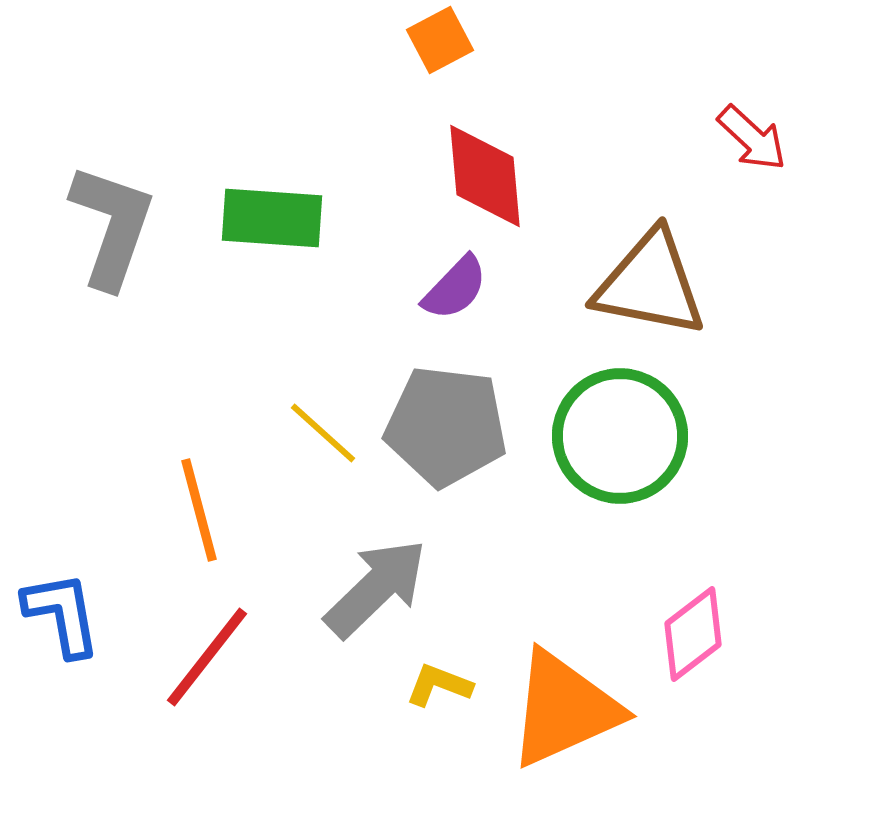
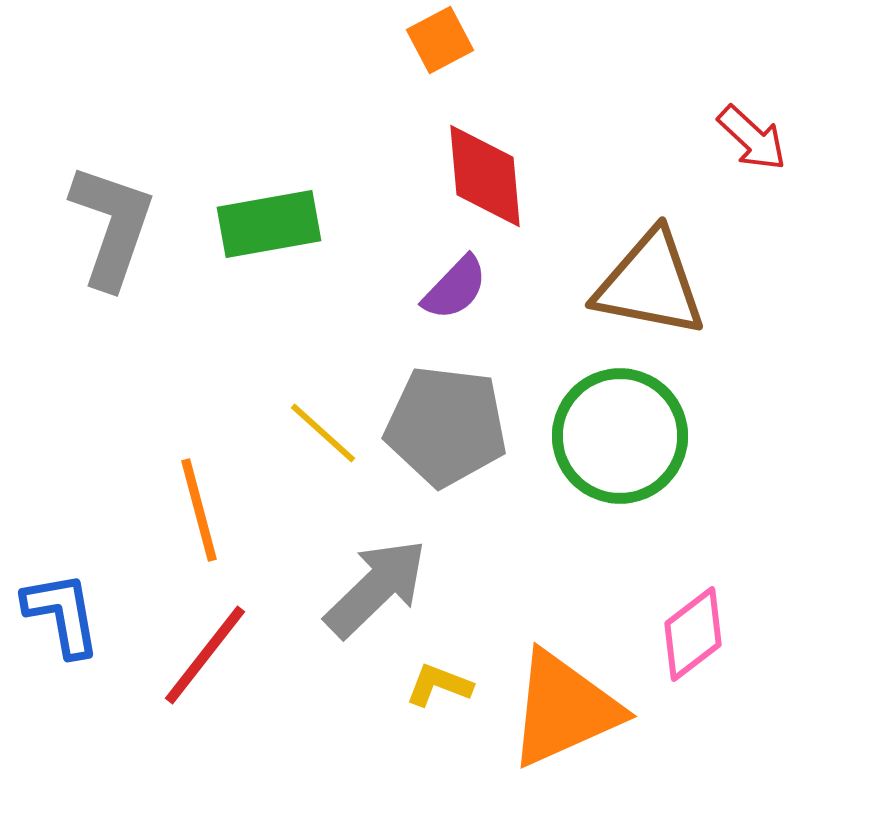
green rectangle: moved 3 px left, 6 px down; rotated 14 degrees counterclockwise
red line: moved 2 px left, 2 px up
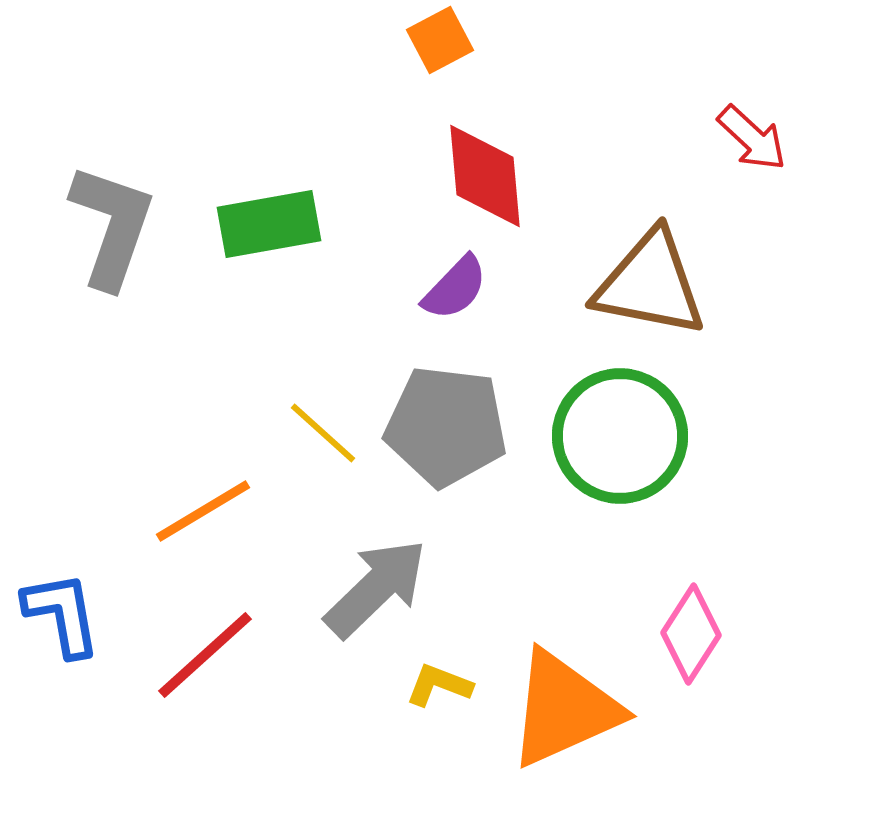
orange line: moved 4 px right, 1 px down; rotated 74 degrees clockwise
pink diamond: moved 2 px left; rotated 20 degrees counterclockwise
red line: rotated 10 degrees clockwise
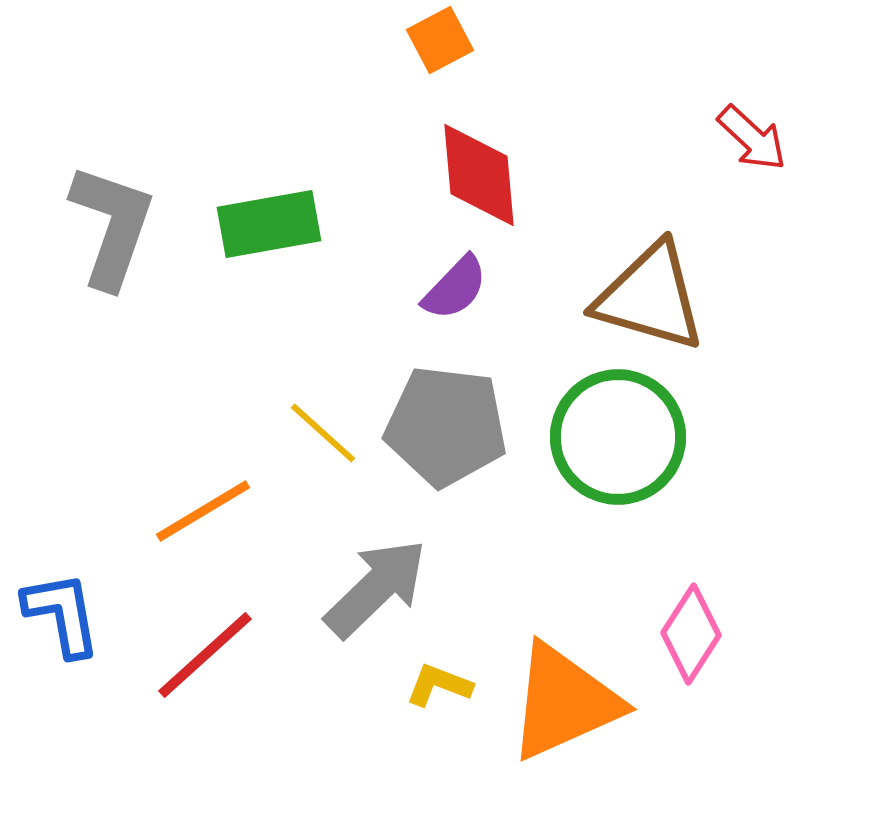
red diamond: moved 6 px left, 1 px up
brown triangle: moved 13 px down; rotated 5 degrees clockwise
green circle: moved 2 px left, 1 px down
orange triangle: moved 7 px up
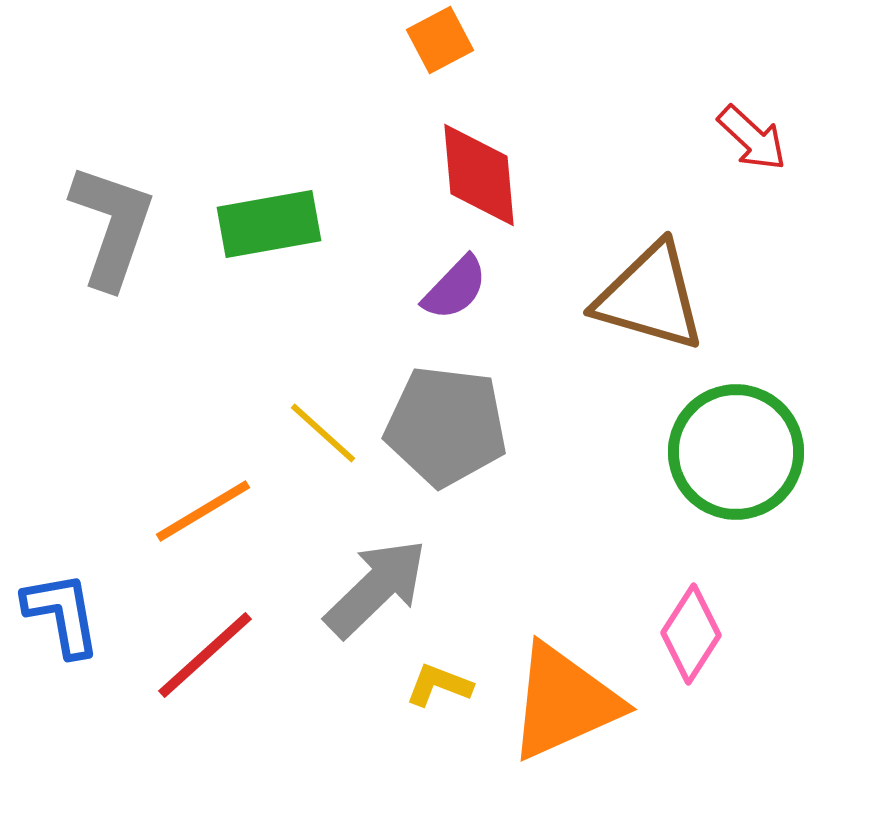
green circle: moved 118 px right, 15 px down
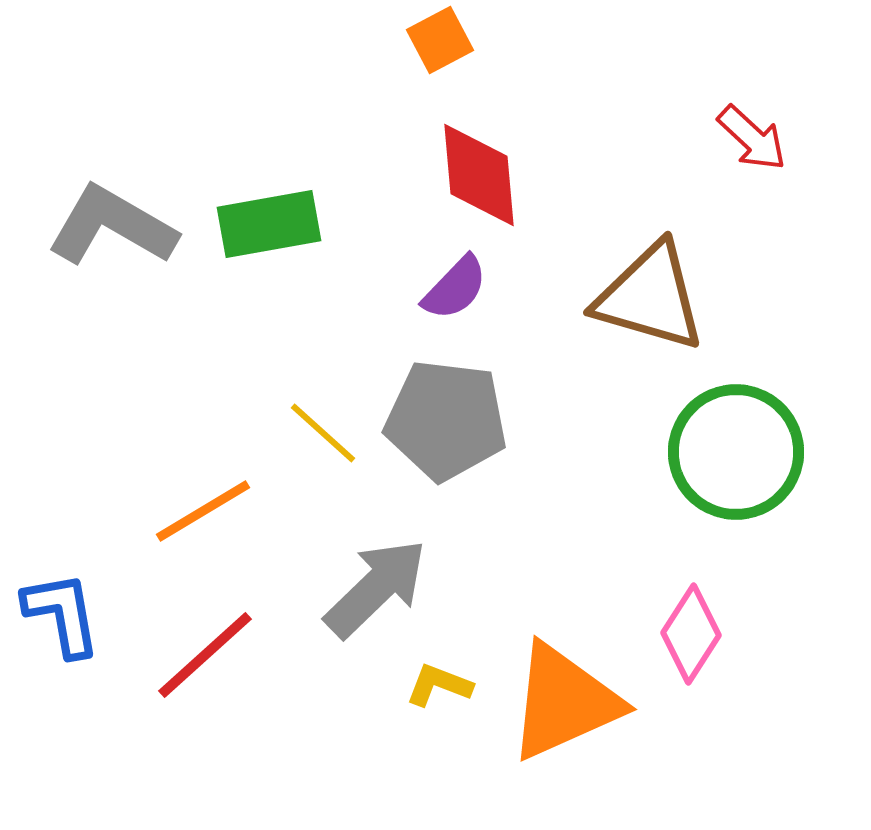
gray L-shape: rotated 79 degrees counterclockwise
gray pentagon: moved 6 px up
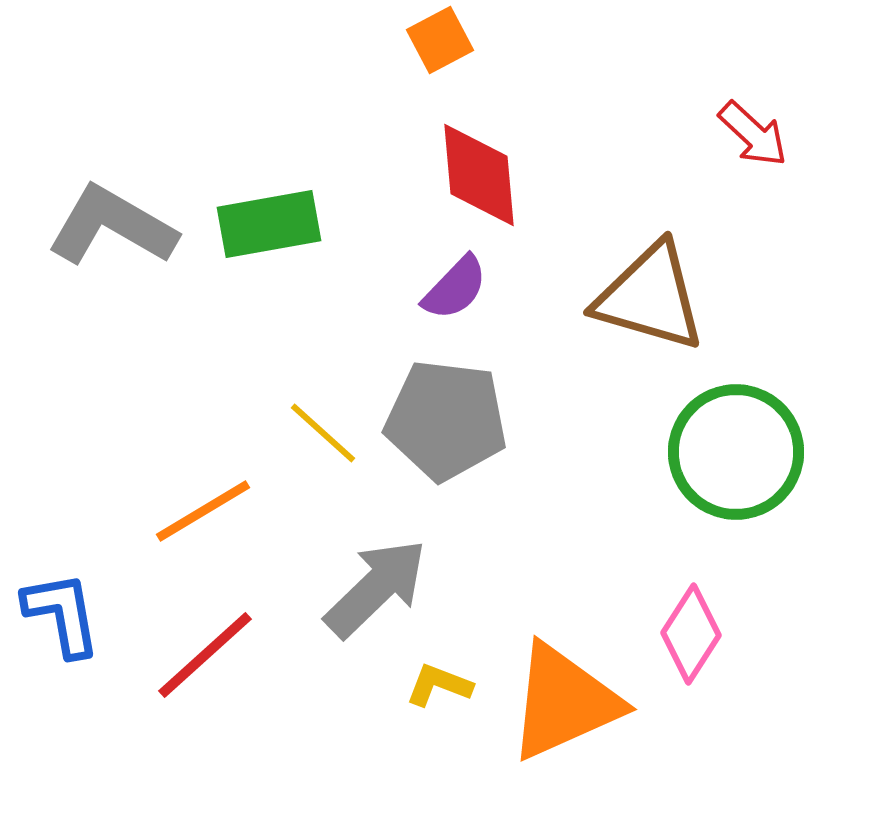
red arrow: moved 1 px right, 4 px up
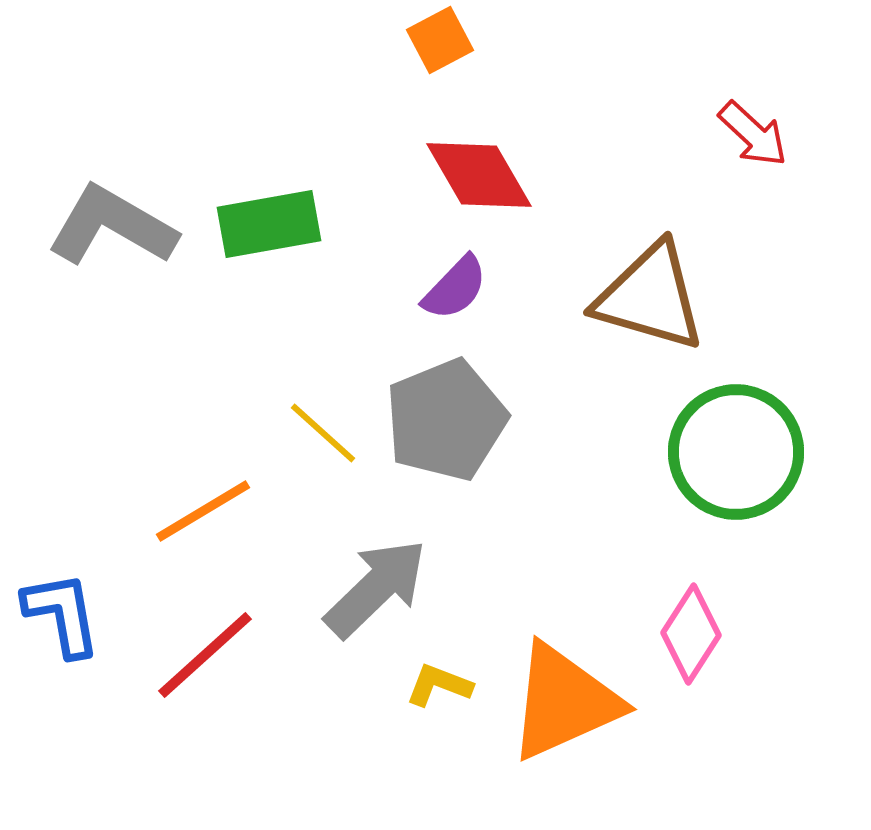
red diamond: rotated 25 degrees counterclockwise
gray pentagon: rotated 29 degrees counterclockwise
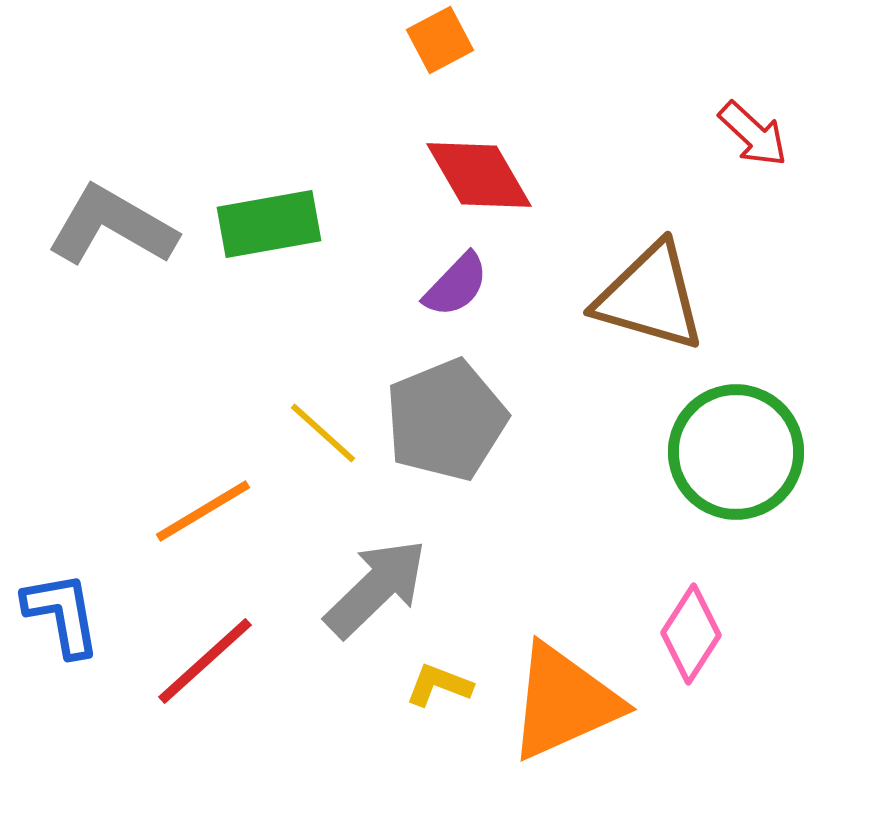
purple semicircle: moved 1 px right, 3 px up
red line: moved 6 px down
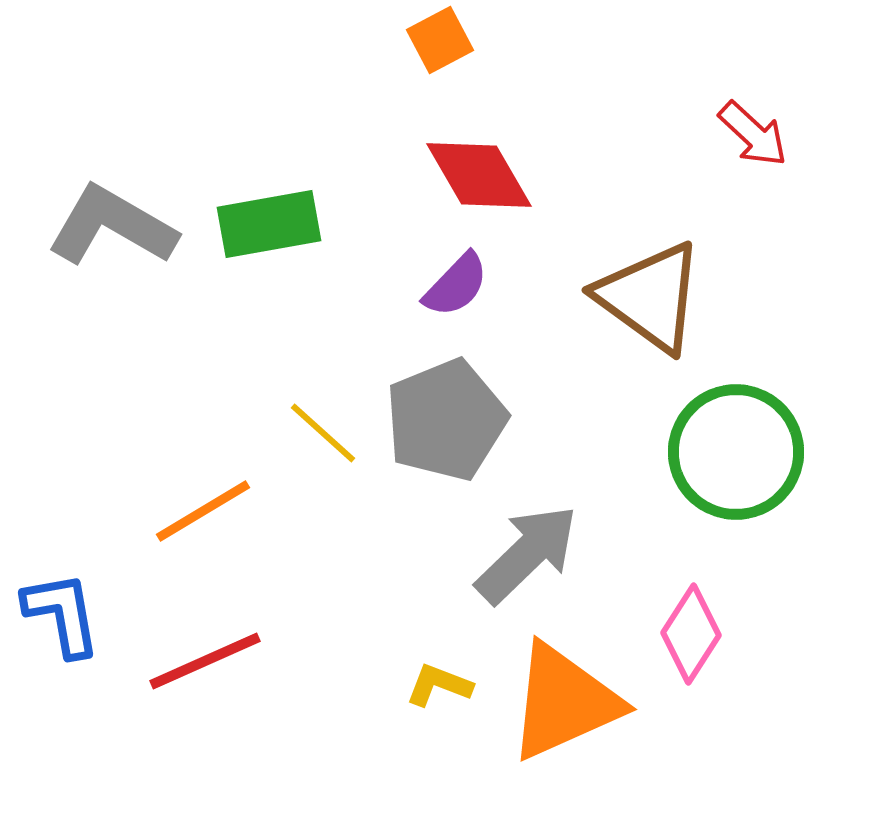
brown triangle: rotated 20 degrees clockwise
gray arrow: moved 151 px right, 34 px up
red line: rotated 18 degrees clockwise
